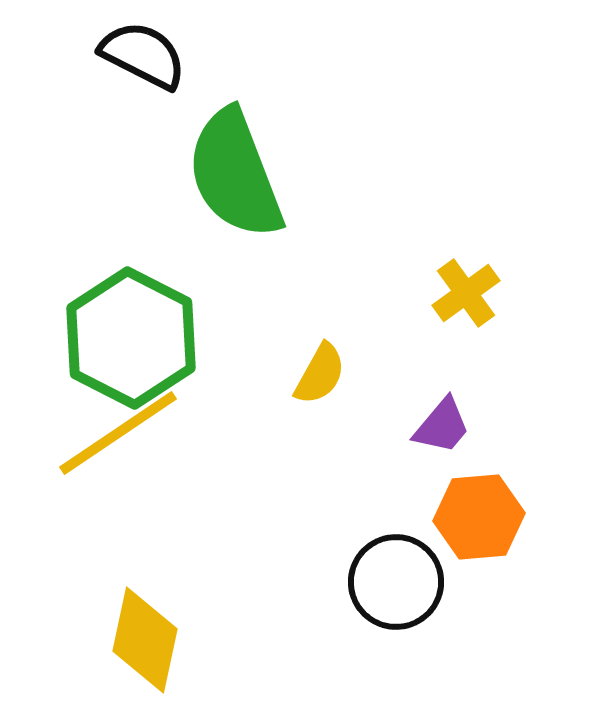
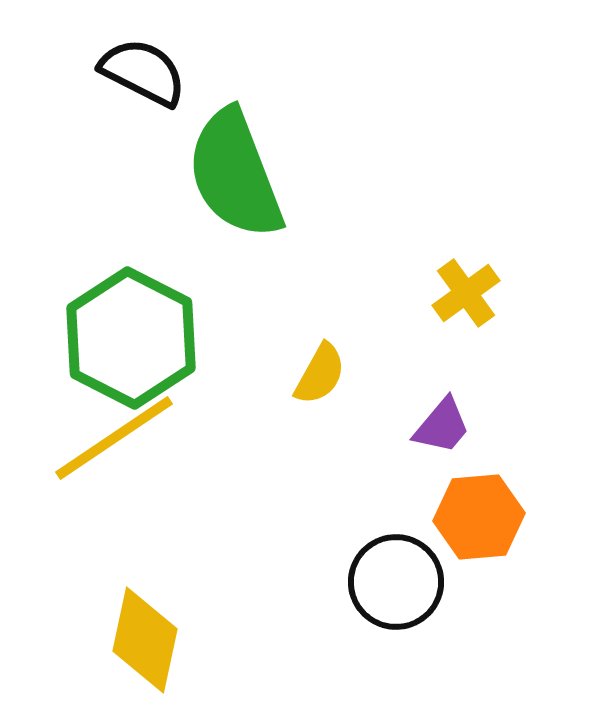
black semicircle: moved 17 px down
yellow line: moved 4 px left, 5 px down
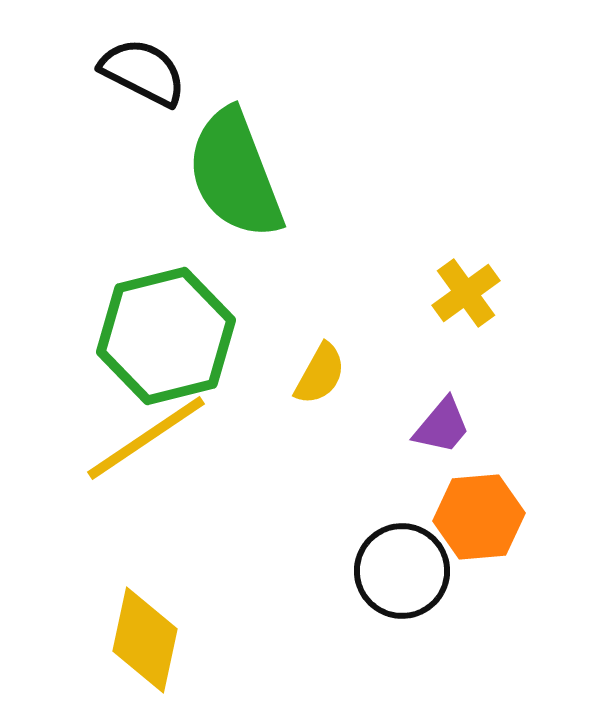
green hexagon: moved 35 px right, 2 px up; rotated 19 degrees clockwise
yellow line: moved 32 px right
black circle: moved 6 px right, 11 px up
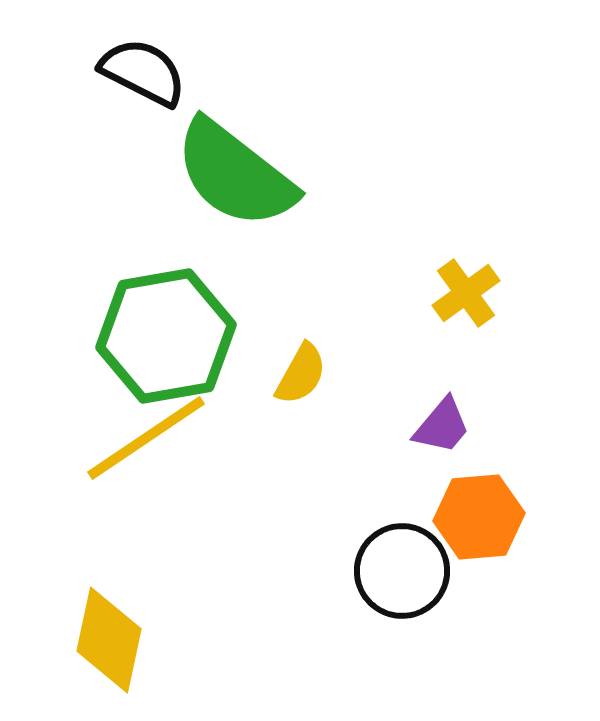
green semicircle: rotated 31 degrees counterclockwise
green hexagon: rotated 4 degrees clockwise
yellow semicircle: moved 19 px left
yellow diamond: moved 36 px left
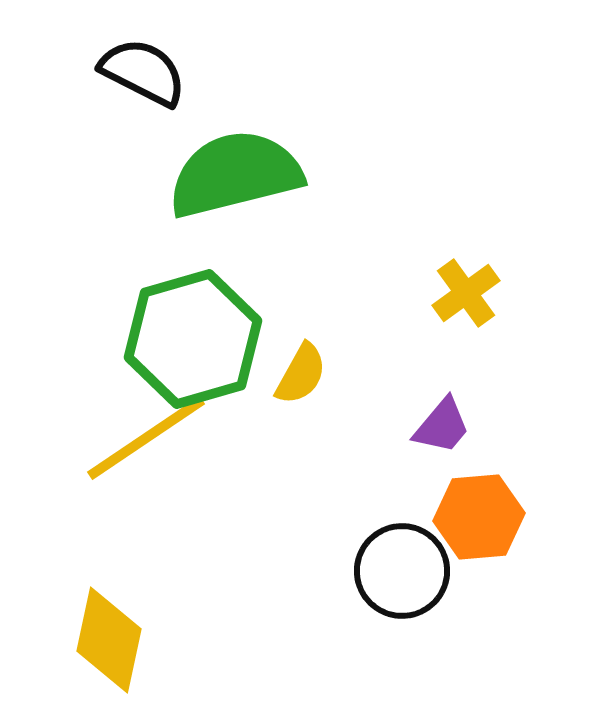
green semicircle: rotated 128 degrees clockwise
green hexagon: moved 27 px right, 3 px down; rotated 6 degrees counterclockwise
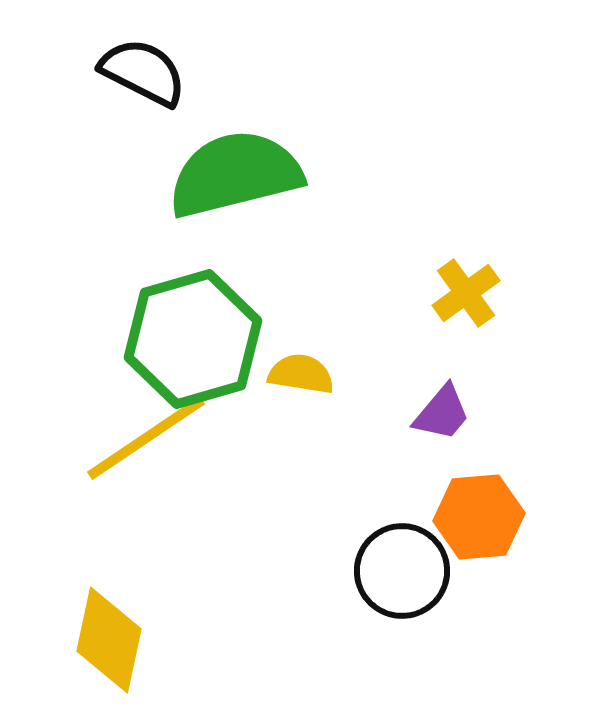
yellow semicircle: rotated 110 degrees counterclockwise
purple trapezoid: moved 13 px up
